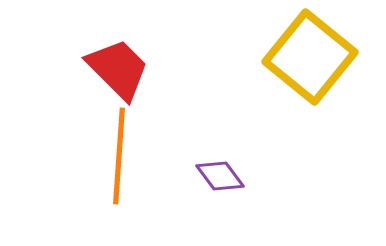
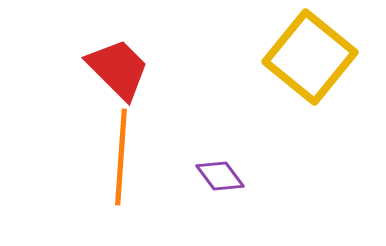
orange line: moved 2 px right, 1 px down
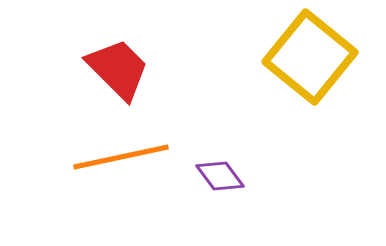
orange line: rotated 74 degrees clockwise
